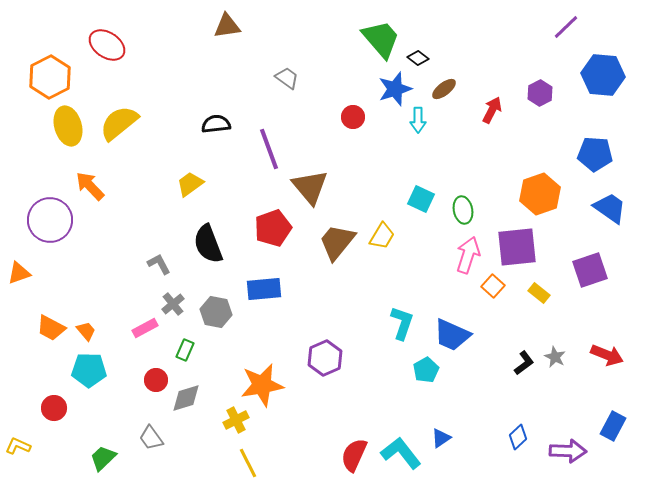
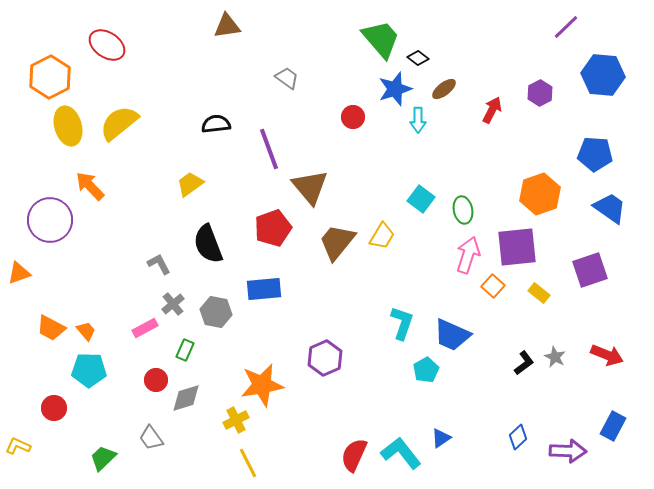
cyan square at (421, 199): rotated 12 degrees clockwise
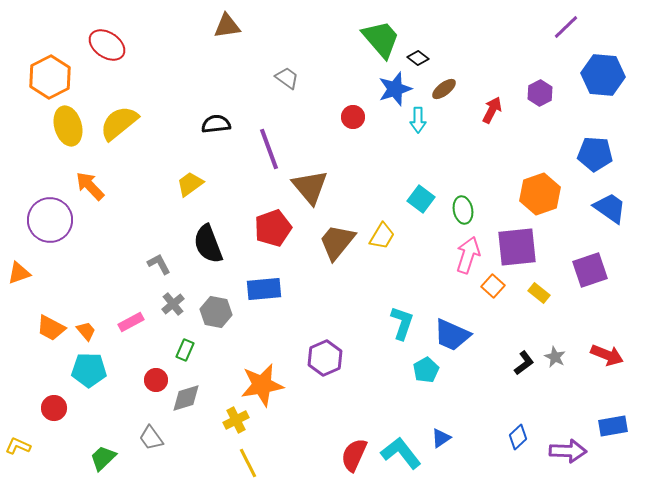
pink rectangle at (145, 328): moved 14 px left, 6 px up
blue rectangle at (613, 426): rotated 52 degrees clockwise
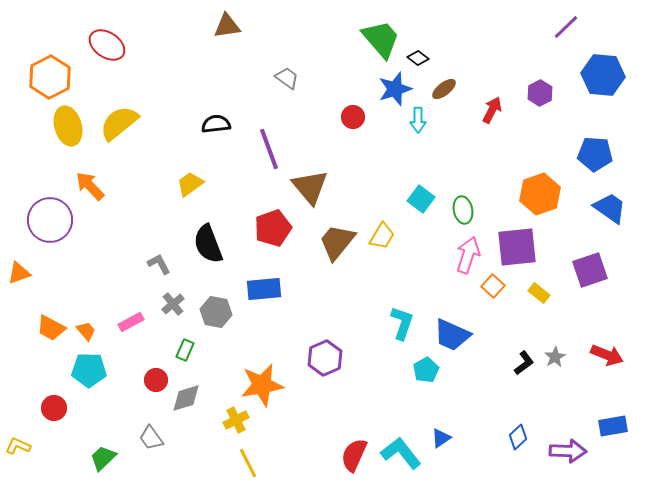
gray star at (555, 357): rotated 15 degrees clockwise
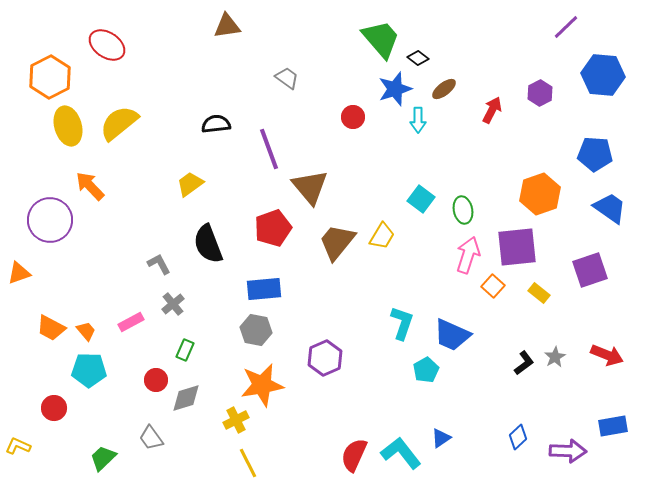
gray hexagon at (216, 312): moved 40 px right, 18 px down
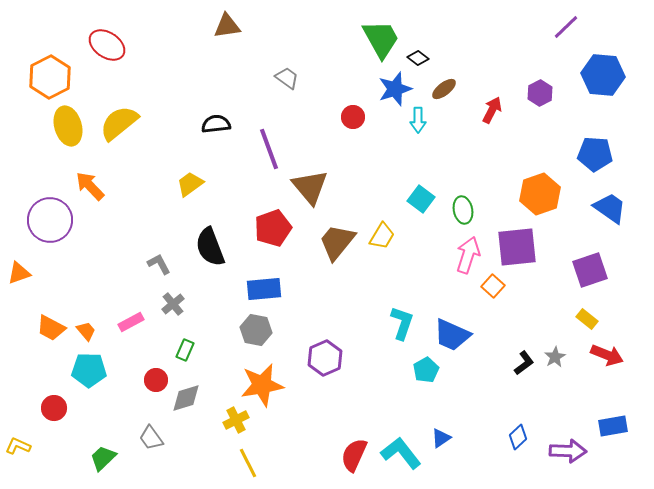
green trapezoid at (381, 39): rotated 12 degrees clockwise
black semicircle at (208, 244): moved 2 px right, 3 px down
yellow rectangle at (539, 293): moved 48 px right, 26 px down
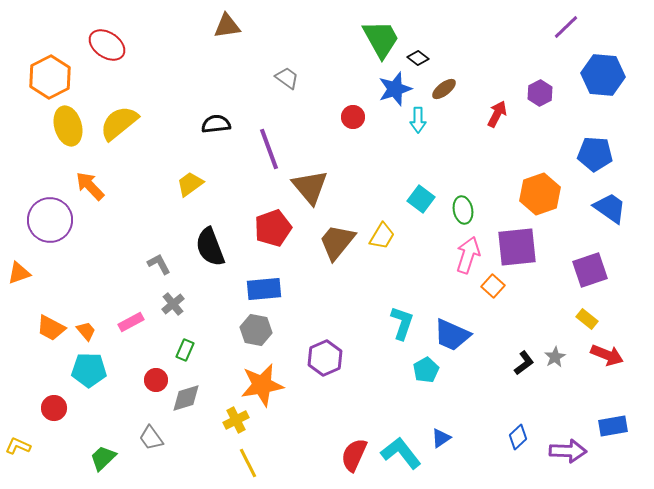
red arrow at (492, 110): moved 5 px right, 4 px down
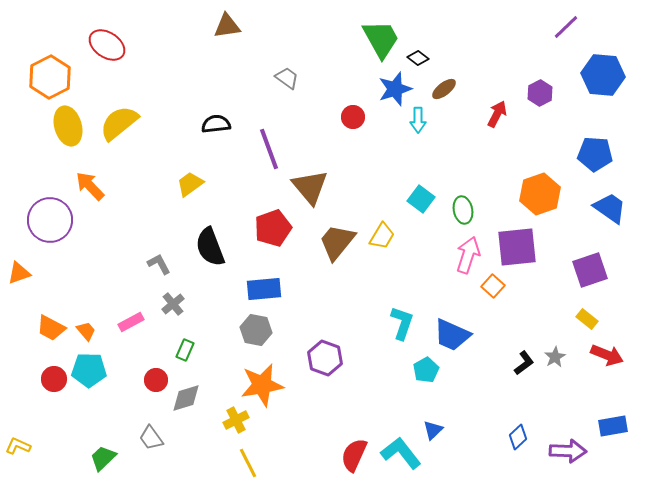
purple hexagon at (325, 358): rotated 16 degrees counterclockwise
red circle at (54, 408): moved 29 px up
blue triangle at (441, 438): moved 8 px left, 8 px up; rotated 10 degrees counterclockwise
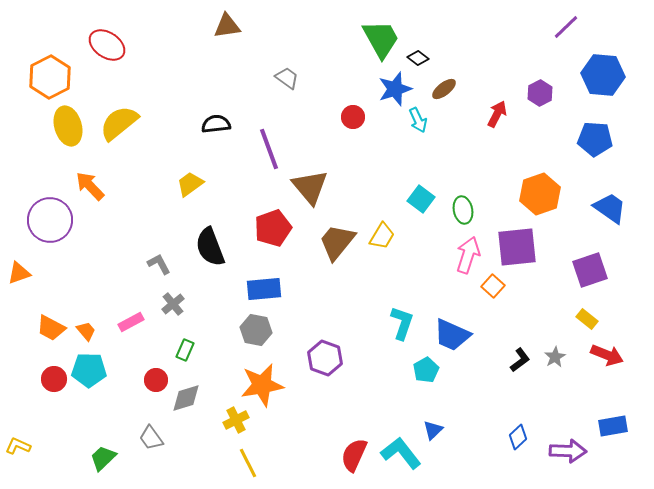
cyan arrow at (418, 120): rotated 25 degrees counterclockwise
blue pentagon at (595, 154): moved 15 px up
black L-shape at (524, 363): moved 4 px left, 3 px up
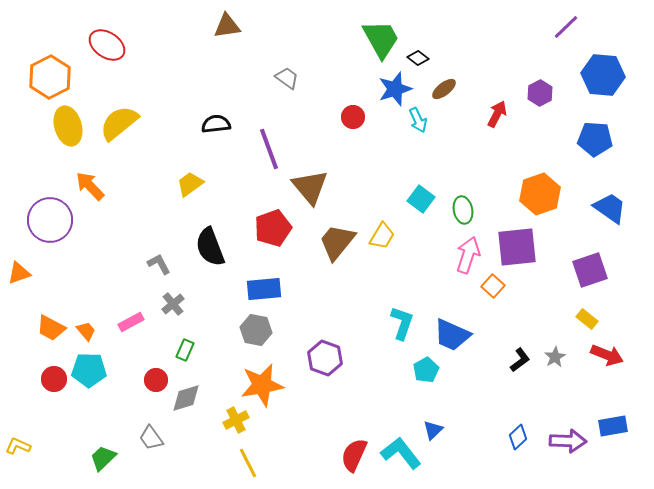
purple arrow at (568, 451): moved 10 px up
